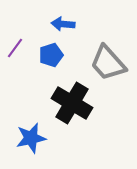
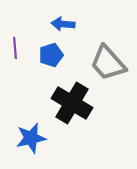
purple line: rotated 40 degrees counterclockwise
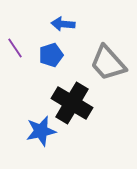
purple line: rotated 30 degrees counterclockwise
blue star: moved 10 px right, 7 px up
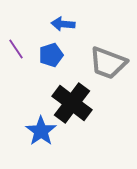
purple line: moved 1 px right, 1 px down
gray trapezoid: rotated 27 degrees counterclockwise
black cross: rotated 6 degrees clockwise
blue star: rotated 24 degrees counterclockwise
